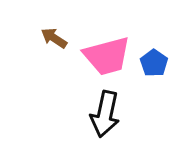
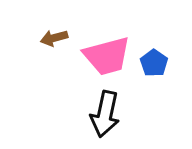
brown arrow: rotated 48 degrees counterclockwise
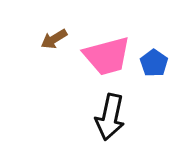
brown arrow: moved 1 px down; rotated 16 degrees counterclockwise
black arrow: moved 5 px right, 3 px down
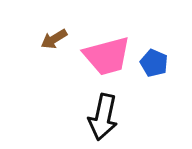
blue pentagon: rotated 12 degrees counterclockwise
black arrow: moved 7 px left
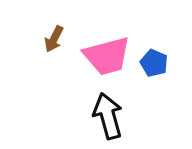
brown arrow: rotated 32 degrees counterclockwise
black arrow: moved 5 px right, 1 px up; rotated 153 degrees clockwise
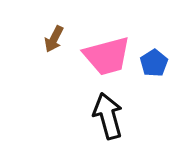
blue pentagon: rotated 16 degrees clockwise
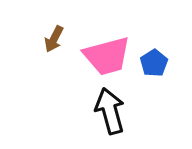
black arrow: moved 2 px right, 5 px up
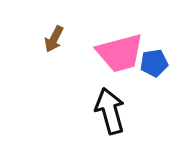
pink trapezoid: moved 13 px right, 3 px up
blue pentagon: rotated 24 degrees clockwise
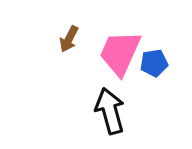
brown arrow: moved 15 px right
pink trapezoid: rotated 129 degrees clockwise
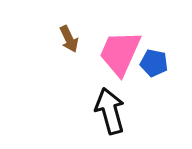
brown arrow: rotated 52 degrees counterclockwise
blue pentagon: rotated 20 degrees clockwise
